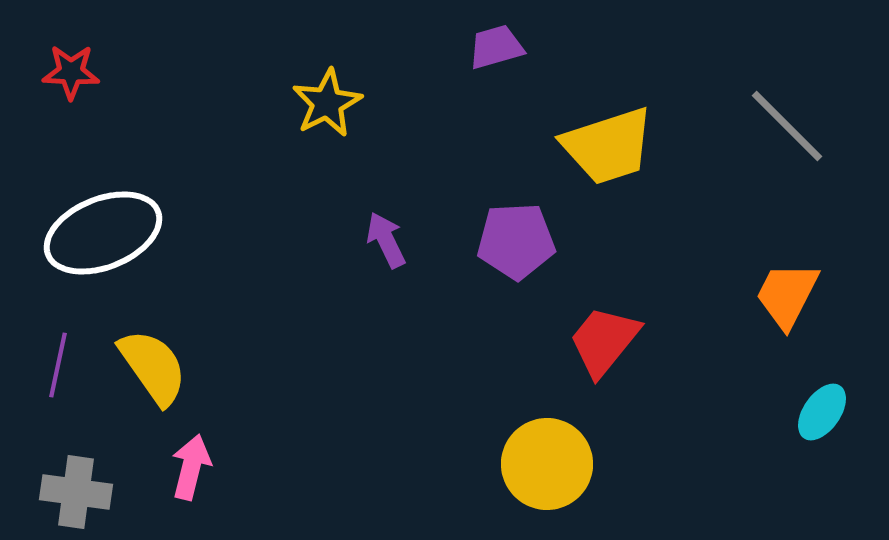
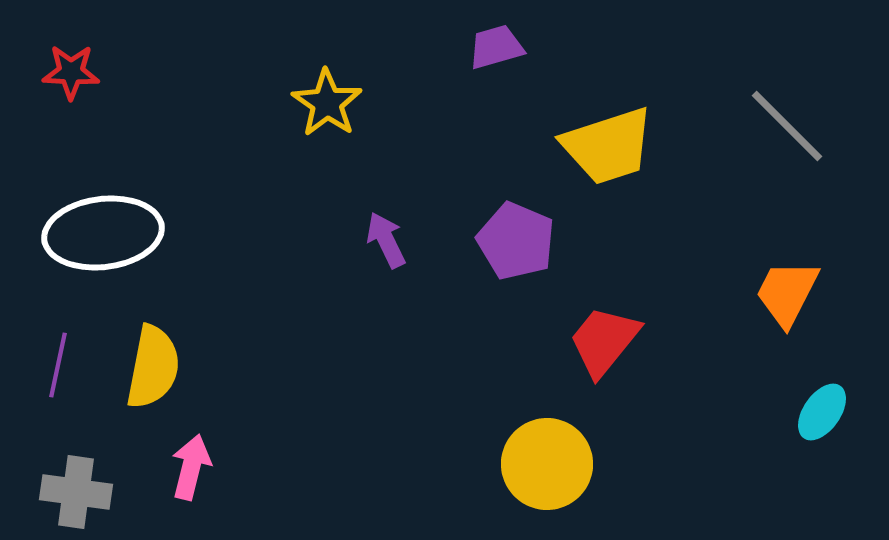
yellow star: rotated 10 degrees counterclockwise
white ellipse: rotated 15 degrees clockwise
purple pentagon: rotated 26 degrees clockwise
orange trapezoid: moved 2 px up
yellow semicircle: rotated 46 degrees clockwise
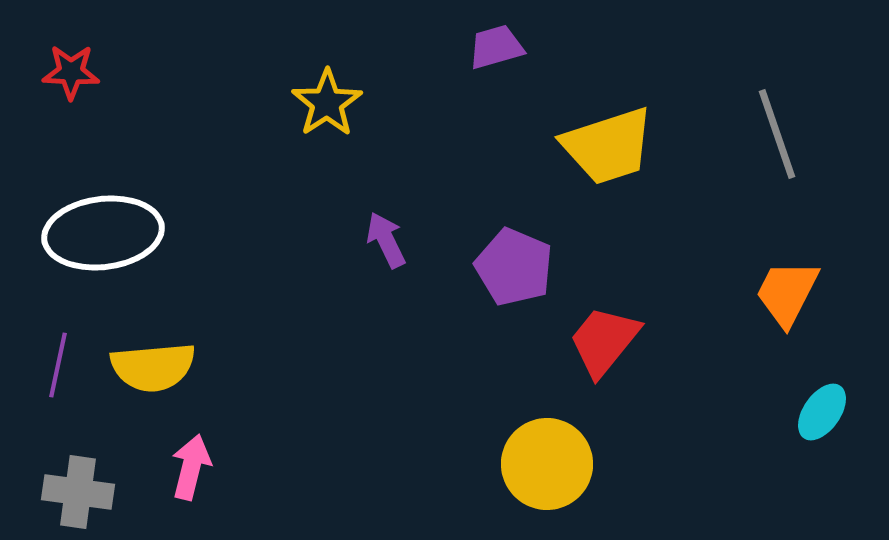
yellow star: rotated 4 degrees clockwise
gray line: moved 10 px left, 8 px down; rotated 26 degrees clockwise
purple pentagon: moved 2 px left, 26 px down
yellow semicircle: rotated 74 degrees clockwise
gray cross: moved 2 px right
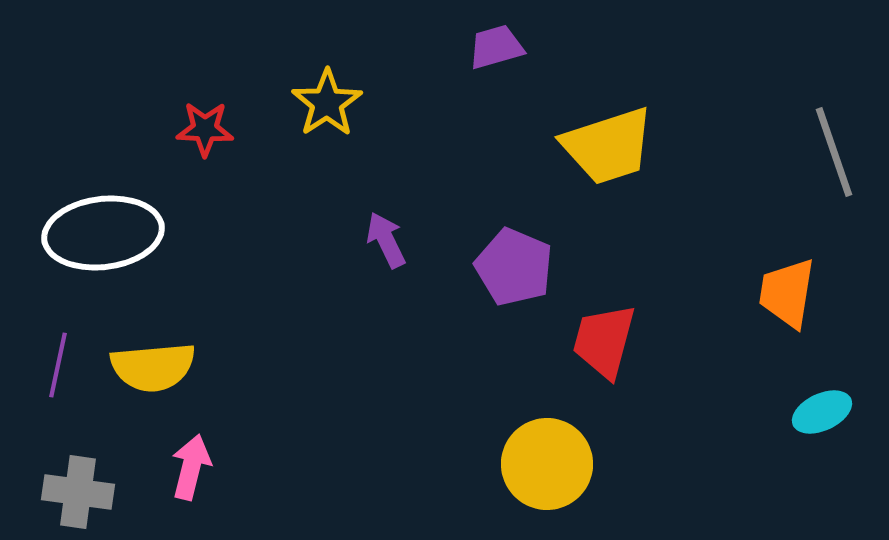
red star: moved 134 px right, 57 px down
gray line: moved 57 px right, 18 px down
orange trapezoid: rotated 18 degrees counterclockwise
red trapezoid: rotated 24 degrees counterclockwise
cyan ellipse: rotated 30 degrees clockwise
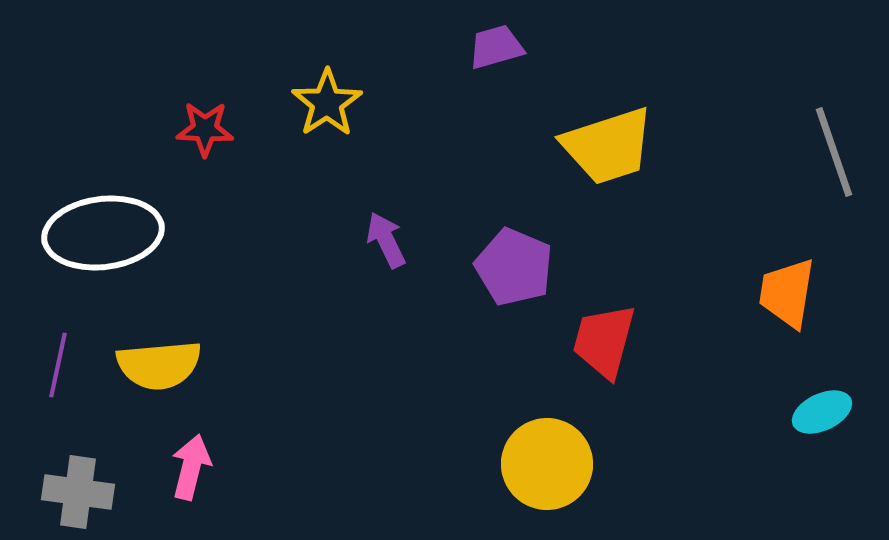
yellow semicircle: moved 6 px right, 2 px up
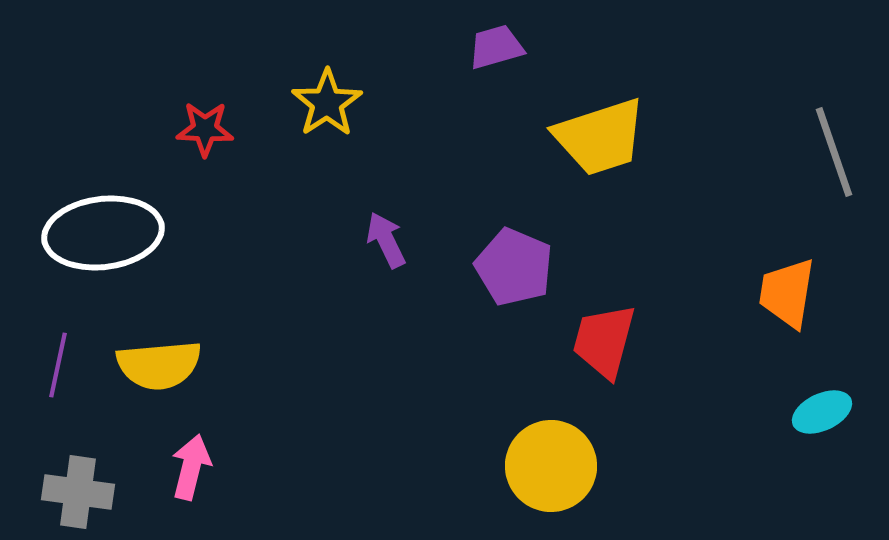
yellow trapezoid: moved 8 px left, 9 px up
yellow circle: moved 4 px right, 2 px down
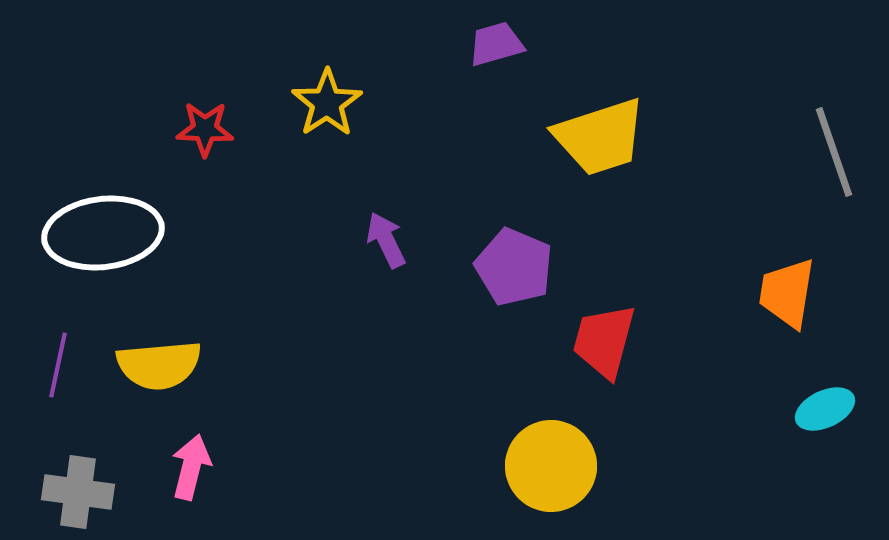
purple trapezoid: moved 3 px up
cyan ellipse: moved 3 px right, 3 px up
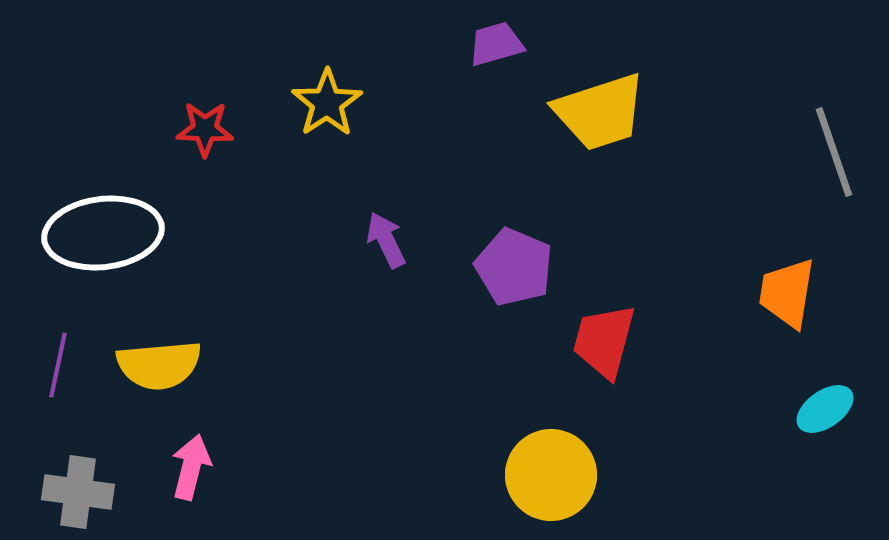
yellow trapezoid: moved 25 px up
cyan ellipse: rotated 10 degrees counterclockwise
yellow circle: moved 9 px down
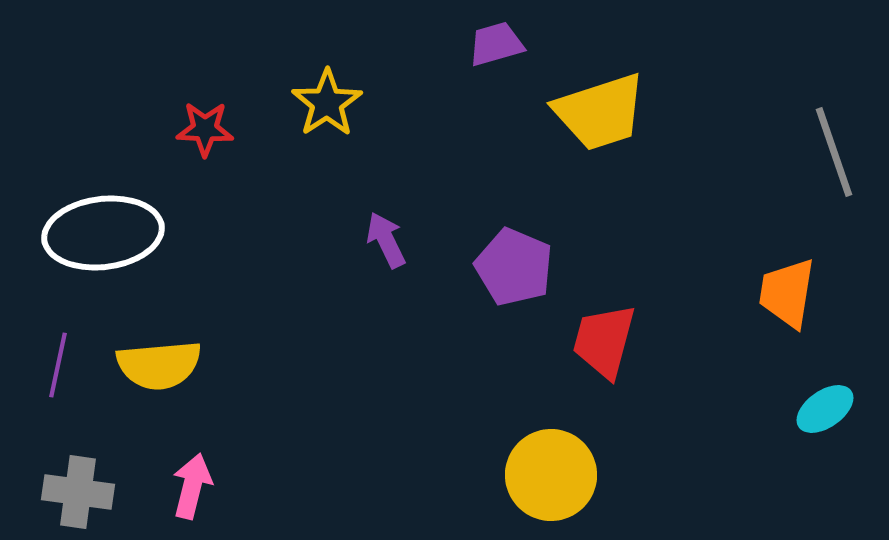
pink arrow: moved 1 px right, 19 px down
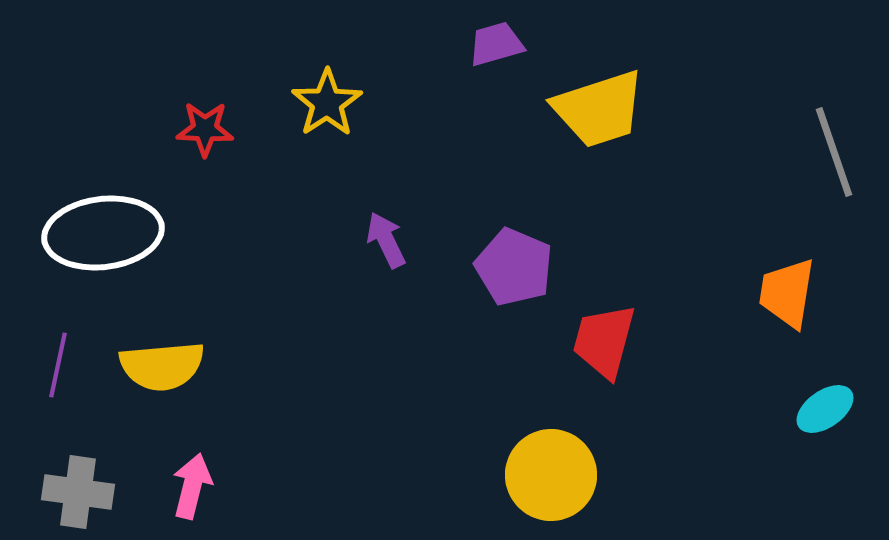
yellow trapezoid: moved 1 px left, 3 px up
yellow semicircle: moved 3 px right, 1 px down
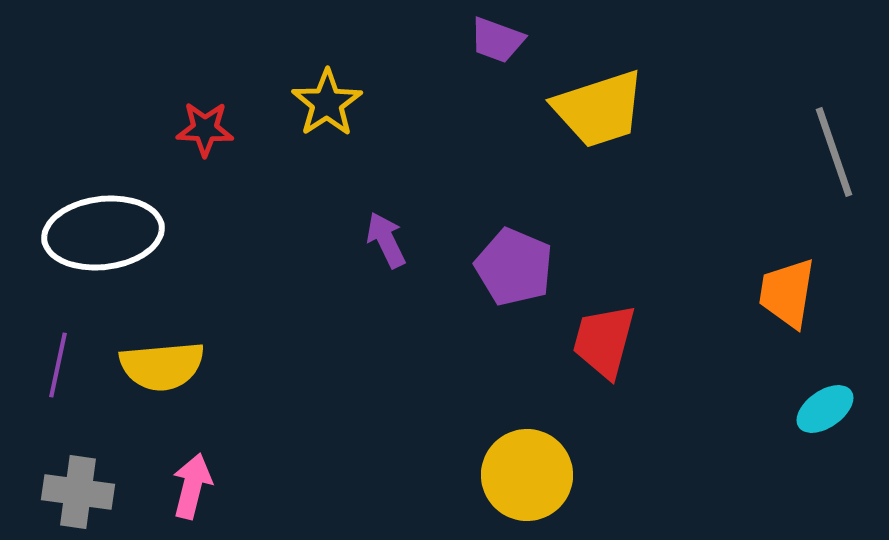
purple trapezoid: moved 1 px right, 4 px up; rotated 144 degrees counterclockwise
yellow circle: moved 24 px left
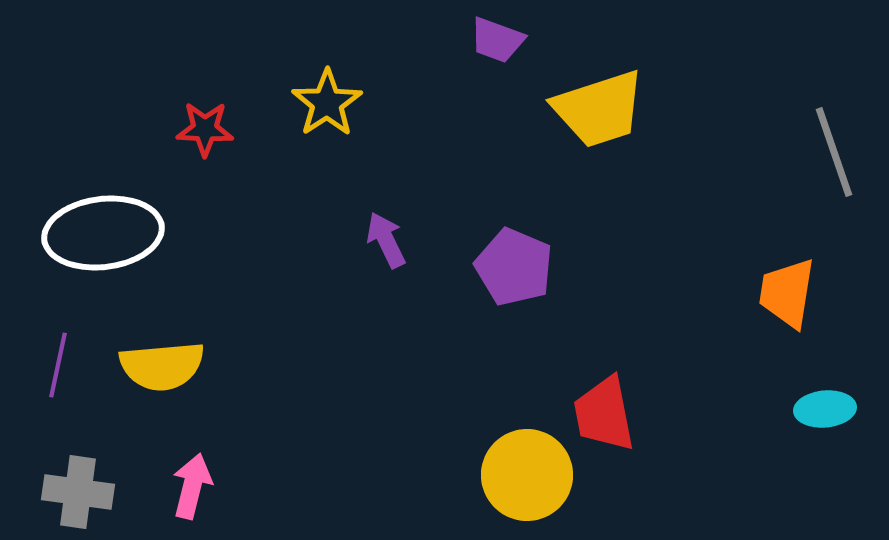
red trapezoid: moved 73 px down; rotated 26 degrees counterclockwise
cyan ellipse: rotated 30 degrees clockwise
